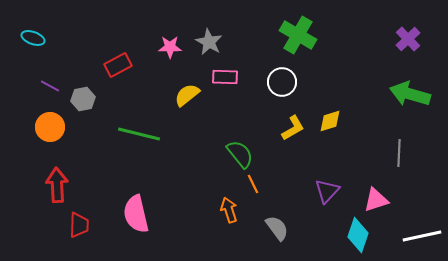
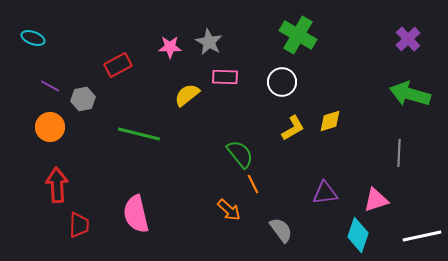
purple triangle: moved 2 px left, 2 px down; rotated 40 degrees clockwise
orange arrow: rotated 150 degrees clockwise
gray semicircle: moved 4 px right, 2 px down
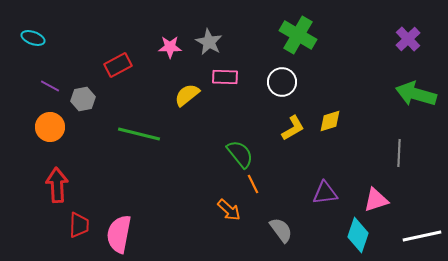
green arrow: moved 6 px right
pink semicircle: moved 17 px left, 20 px down; rotated 24 degrees clockwise
